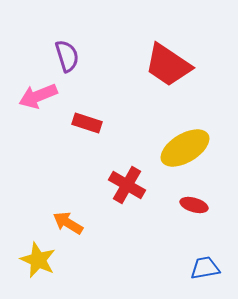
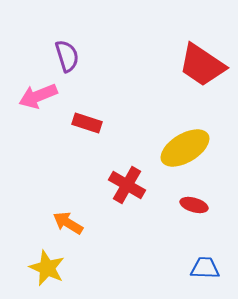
red trapezoid: moved 34 px right
yellow star: moved 9 px right, 8 px down
blue trapezoid: rotated 12 degrees clockwise
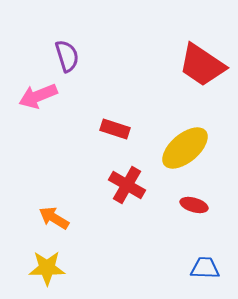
red rectangle: moved 28 px right, 6 px down
yellow ellipse: rotated 9 degrees counterclockwise
orange arrow: moved 14 px left, 5 px up
yellow star: rotated 24 degrees counterclockwise
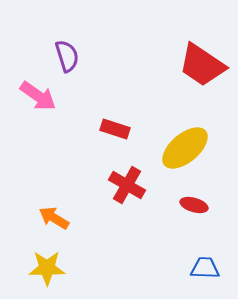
pink arrow: rotated 123 degrees counterclockwise
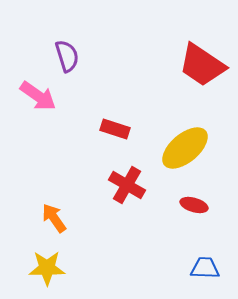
orange arrow: rotated 24 degrees clockwise
